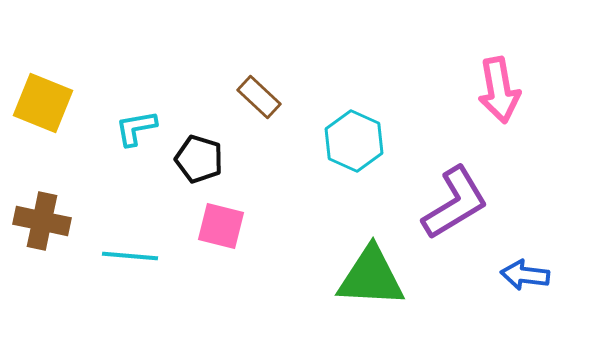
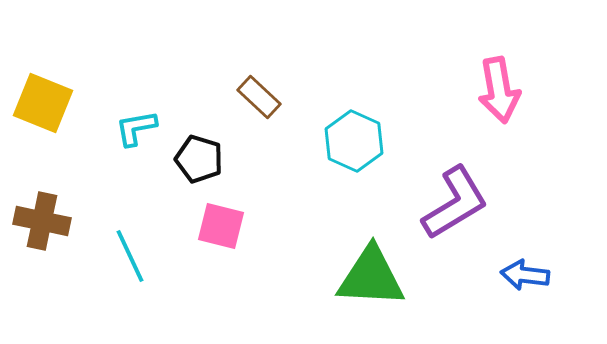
cyan line: rotated 60 degrees clockwise
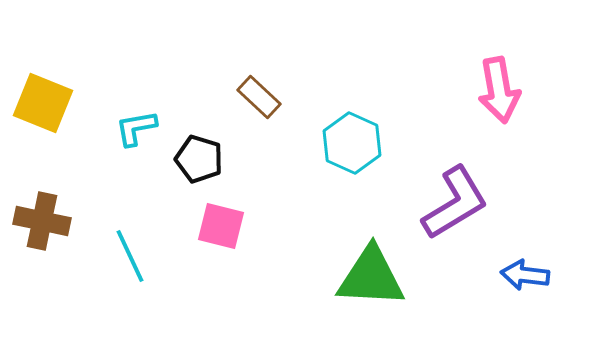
cyan hexagon: moved 2 px left, 2 px down
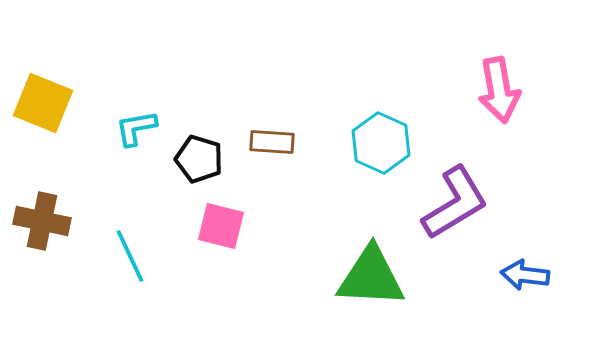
brown rectangle: moved 13 px right, 45 px down; rotated 39 degrees counterclockwise
cyan hexagon: moved 29 px right
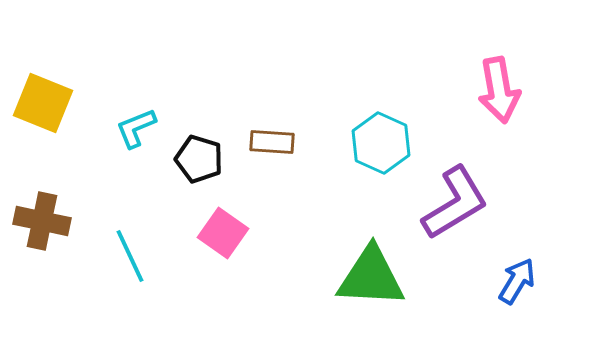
cyan L-shape: rotated 12 degrees counterclockwise
pink square: moved 2 px right, 7 px down; rotated 21 degrees clockwise
blue arrow: moved 8 px left, 6 px down; rotated 114 degrees clockwise
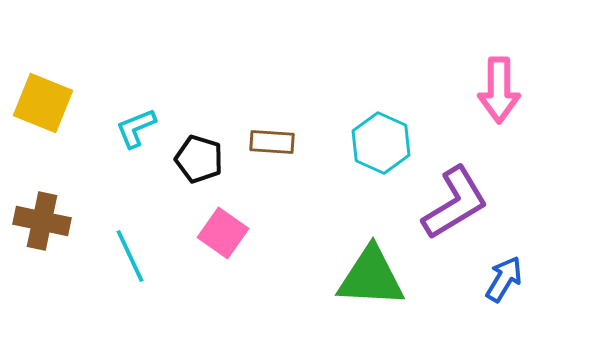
pink arrow: rotated 10 degrees clockwise
blue arrow: moved 13 px left, 2 px up
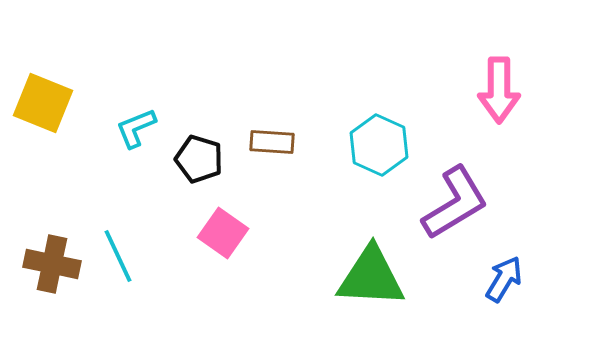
cyan hexagon: moved 2 px left, 2 px down
brown cross: moved 10 px right, 43 px down
cyan line: moved 12 px left
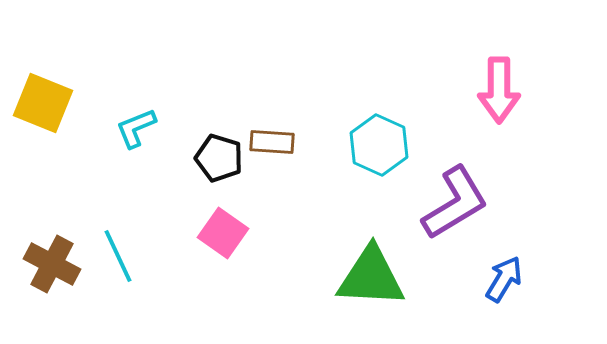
black pentagon: moved 20 px right, 1 px up
brown cross: rotated 16 degrees clockwise
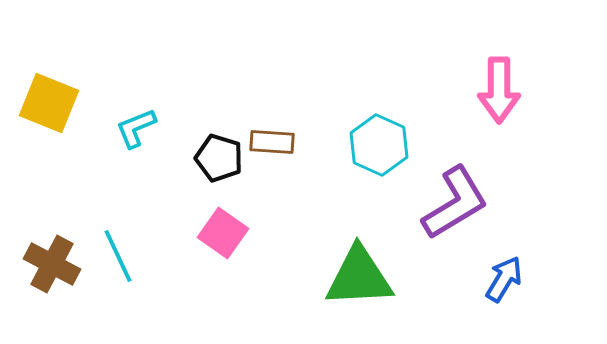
yellow square: moved 6 px right
green triangle: moved 12 px left; rotated 6 degrees counterclockwise
